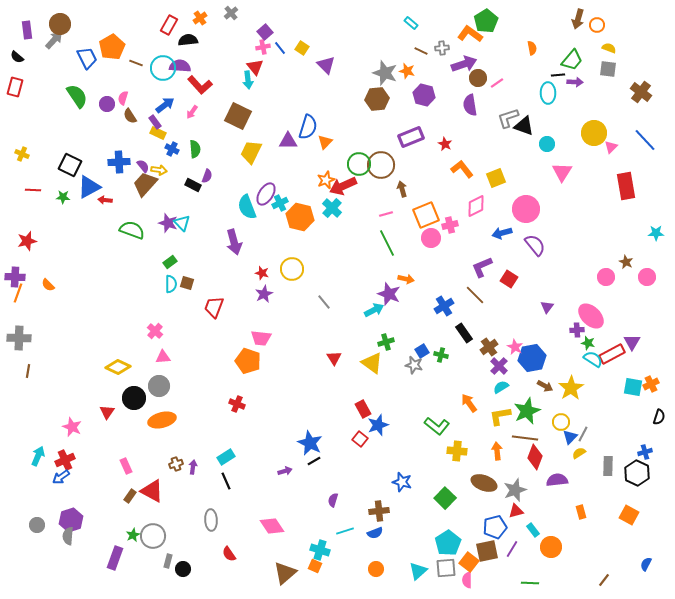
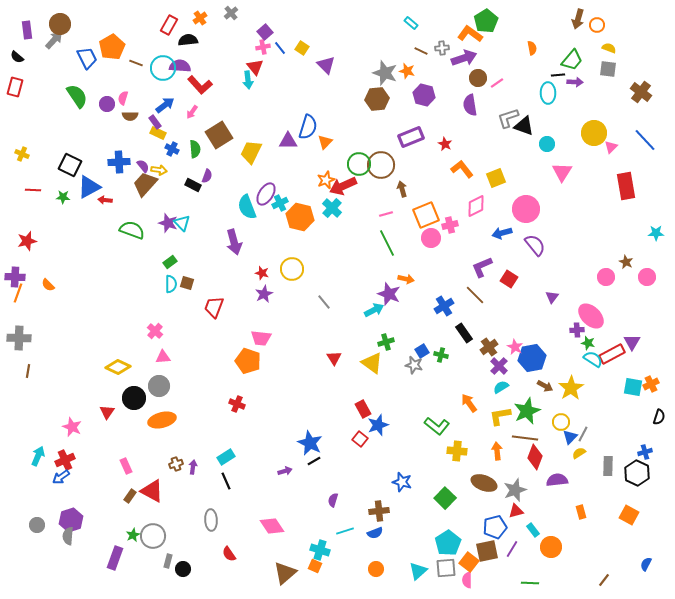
purple arrow at (464, 64): moved 6 px up
brown semicircle at (130, 116): rotated 56 degrees counterclockwise
brown square at (238, 116): moved 19 px left, 19 px down; rotated 32 degrees clockwise
purple triangle at (547, 307): moved 5 px right, 10 px up
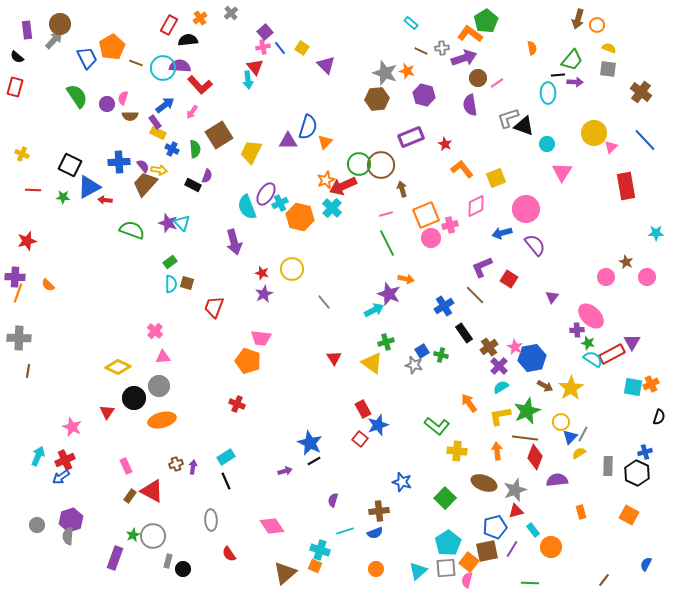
pink semicircle at (467, 580): rotated 14 degrees clockwise
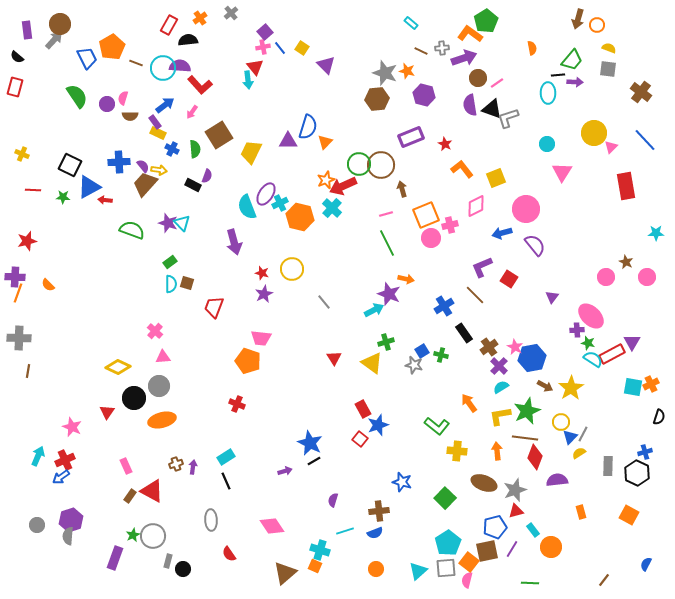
black triangle at (524, 126): moved 32 px left, 17 px up
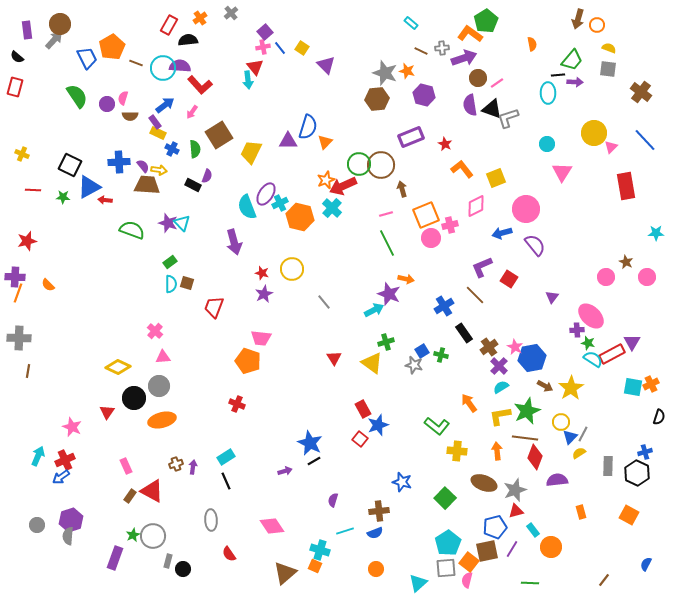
orange semicircle at (532, 48): moved 4 px up
brown trapezoid at (145, 184): moved 2 px right, 1 px down; rotated 52 degrees clockwise
cyan triangle at (418, 571): moved 12 px down
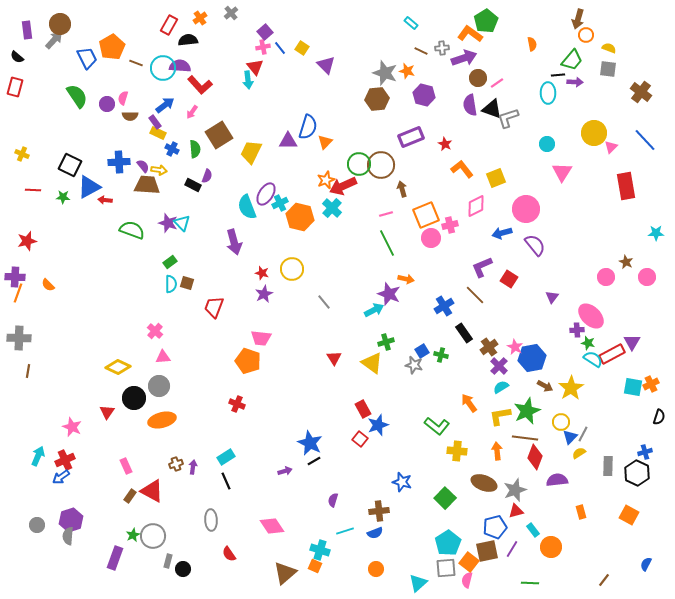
orange circle at (597, 25): moved 11 px left, 10 px down
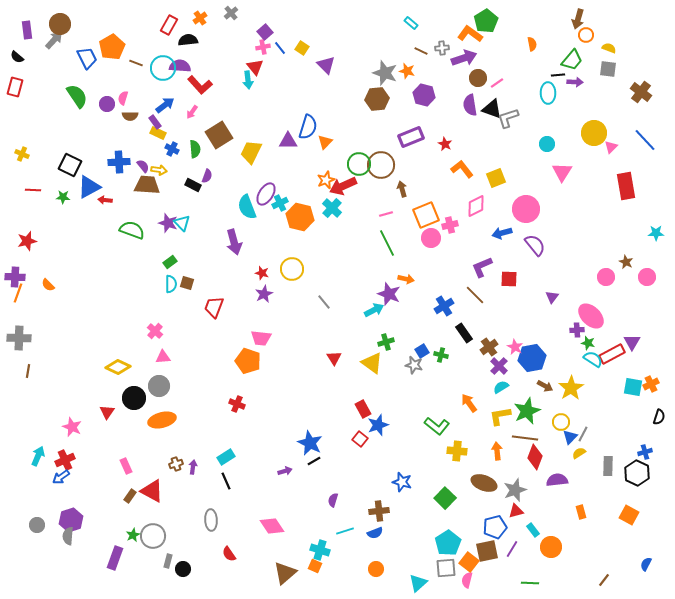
red square at (509, 279): rotated 30 degrees counterclockwise
